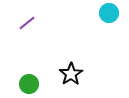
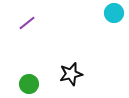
cyan circle: moved 5 px right
black star: rotated 20 degrees clockwise
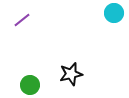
purple line: moved 5 px left, 3 px up
green circle: moved 1 px right, 1 px down
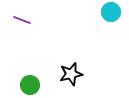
cyan circle: moved 3 px left, 1 px up
purple line: rotated 60 degrees clockwise
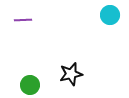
cyan circle: moved 1 px left, 3 px down
purple line: moved 1 px right; rotated 24 degrees counterclockwise
